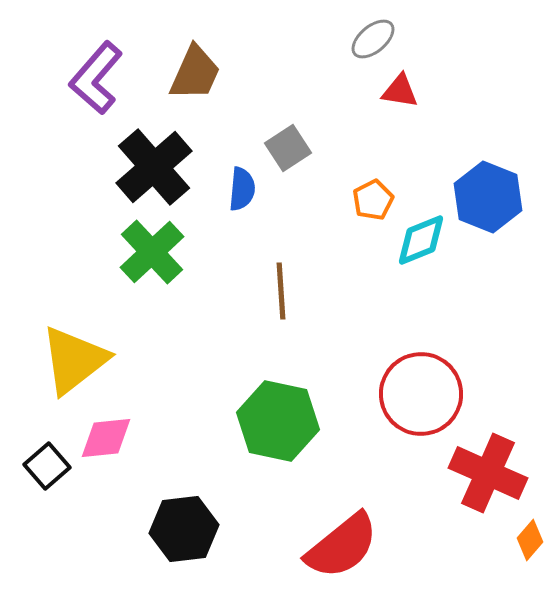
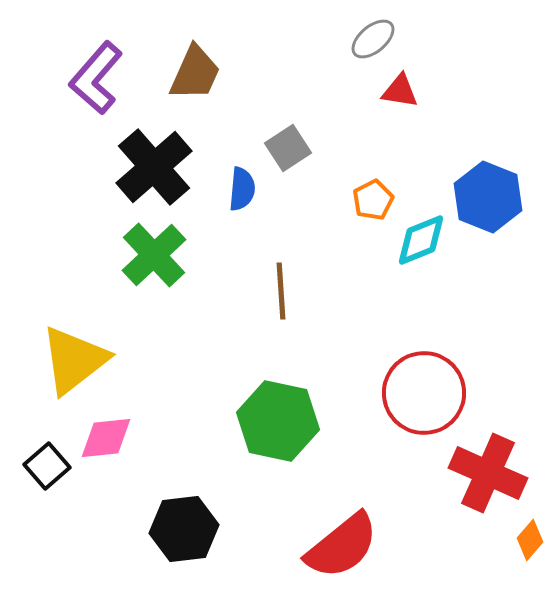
green cross: moved 2 px right, 3 px down
red circle: moved 3 px right, 1 px up
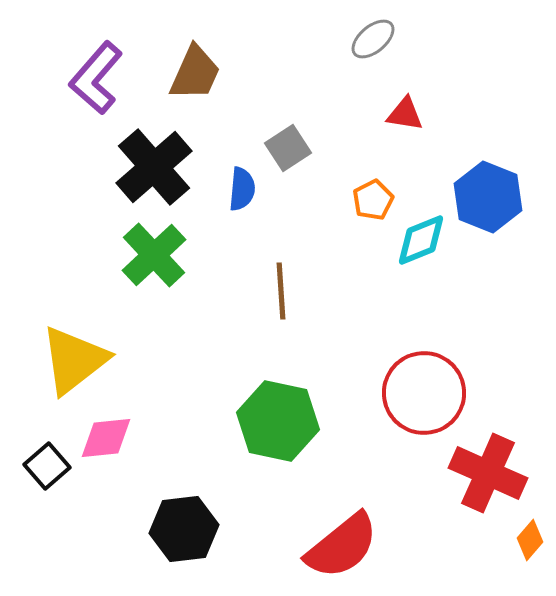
red triangle: moved 5 px right, 23 px down
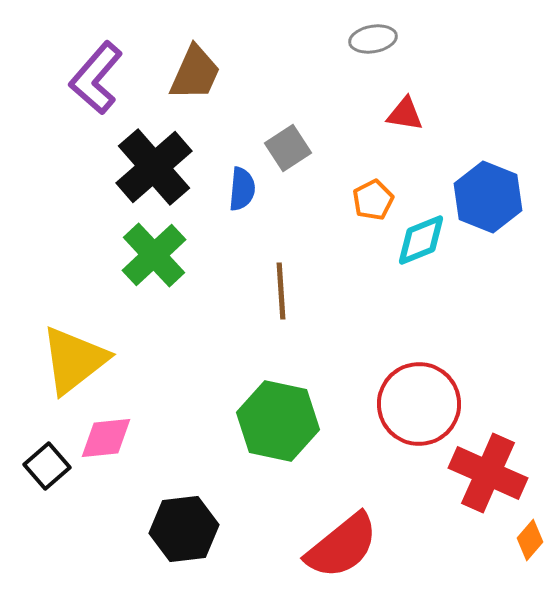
gray ellipse: rotated 30 degrees clockwise
red circle: moved 5 px left, 11 px down
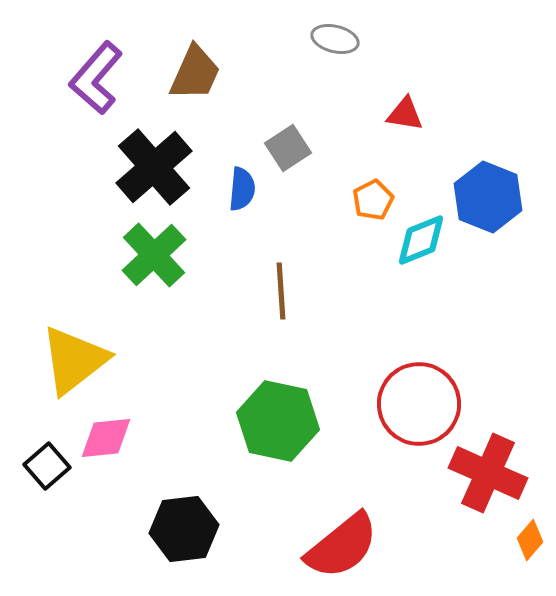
gray ellipse: moved 38 px left; rotated 24 degrees clockwise
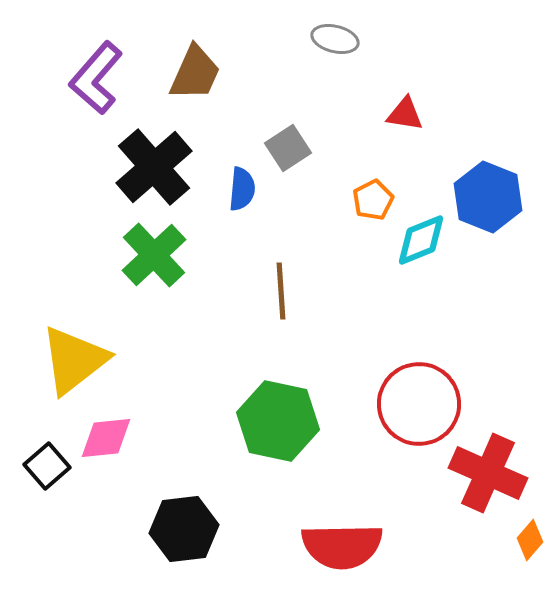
red semicircle: rotated 38 degrees clockwise
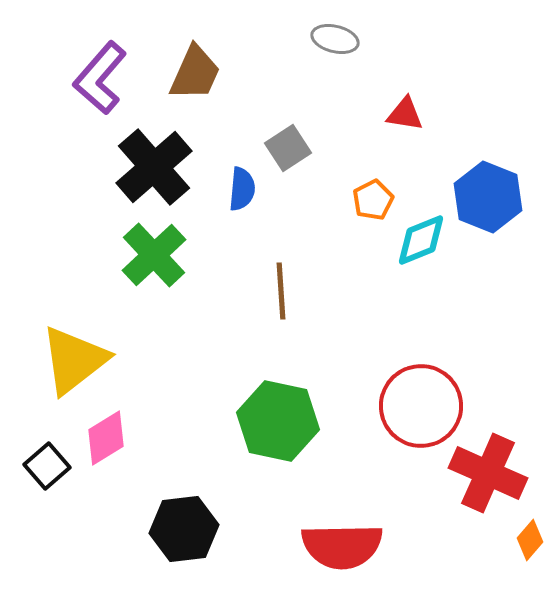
purple L-shape: moved 4 px right
red circle: moved 2 px right, 2 px down
pink diamond: rotated 26 degrees counterclockwise
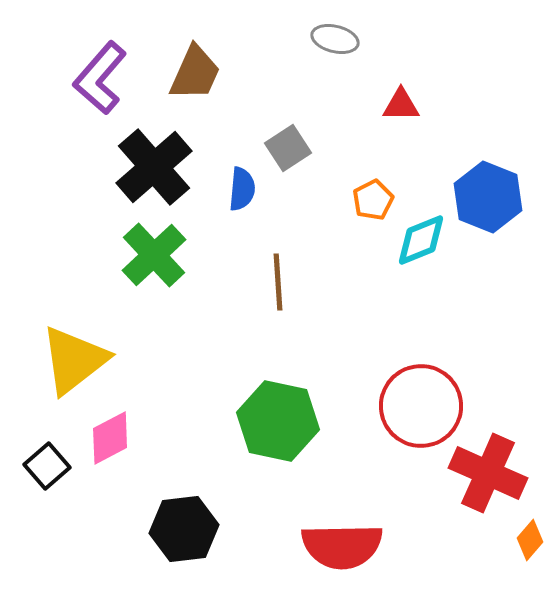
red triangle: moved 4 px left, 9 px up; rotated 9 degrees counterclockwise
brown line: moved 3 px left, 9 px up
pink diamond: moved 4 px right; rotated 4 degrees clockwise
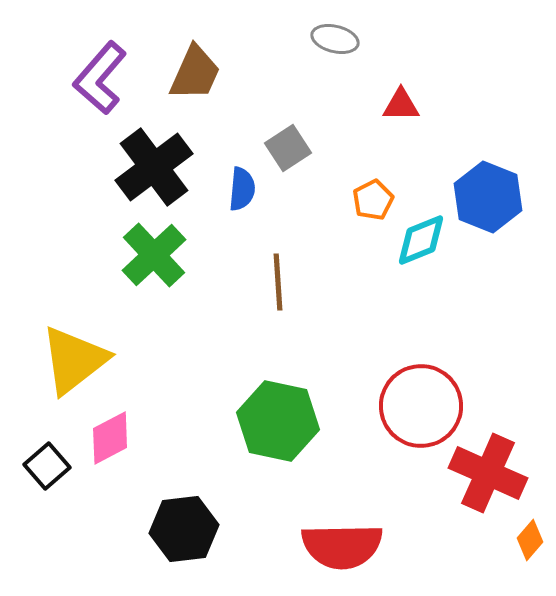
black cross: rotated 4 degrees clockwise
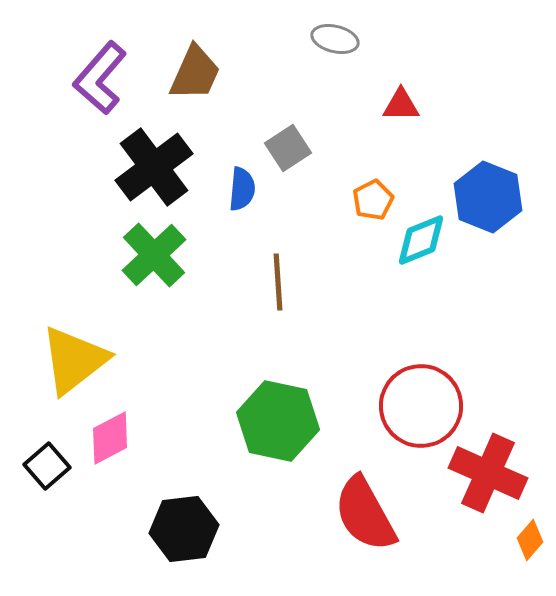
red semicircle: moved 23 px right, 32 px up; rotated 62 degrees clockwise
